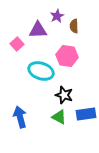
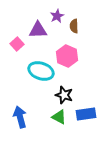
pink hexagon: rotated 15 degrees clockwise
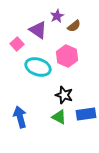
brown semicircle: rotated 128 degrees counterclockwise
purple triangle: rotated 36 degrees clockwise
cyan ellipse: moved 3 px left, 4 px up
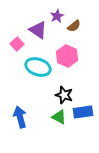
blue rectangle: moved 3 px left, 2 px up
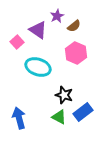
pink square: moved 2 px up
pink hexagon: moved 9 px right, 3 px up
blue rectangle: rotated 30 degrees counterclockwise
blue arrow: moved 1 px left, 1 px down
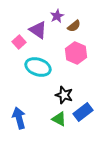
pink square: moved 2 px right
green triangle: moved 2 px down
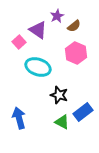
black star: moved 5 px left
green triangle: moved 3 px right, 3 px down
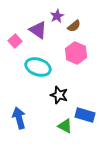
pink square: moved 4 px left, 1 px up
blue rectangle: moved 2 px right, 3 px down; rotated 54 degrees clockwise
green triangle: moved 3 px right, 4 px down
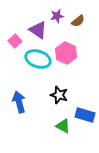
purple star: rotated 16 degrees clockwise
brown semicircle: moved 4 px right, 5 px up
pink hexagon: moved 10 px left
cyan ellipse: moved 8 px up
blue arrow: moved 16 px up
green triangle: moved 2 px left
